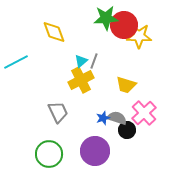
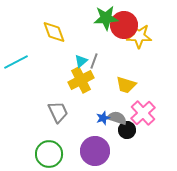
pink cross: moved 1 px left
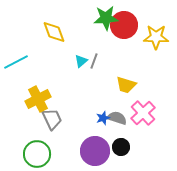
yellow star: moved 17 px right, 1 px down
yellow cross: moved 43 px left, 19 px down
gray trapezoid: moved 6 px left, 7 px down
black circle: moved 6 px left, 17 px down
green circle: moved 12 px left
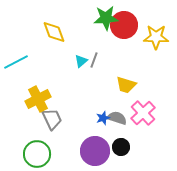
gray line: moved 1 px up
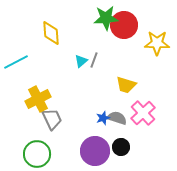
yellow diamond: moved 3 px left, 1 px down; rotated 15 degrees clockwise
yellow star: moved 1 px right, 6 px down
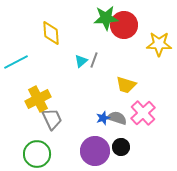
yellow star: moved 2 px right, 1 px down
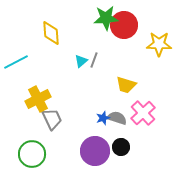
green circle: moved 5 px left
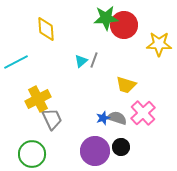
yellow diamond: moved 5 px left, 4 px up
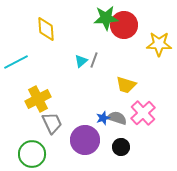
gray trapezoid: moved 4 px down
purple circle: moved 10 px left, 11 px up
